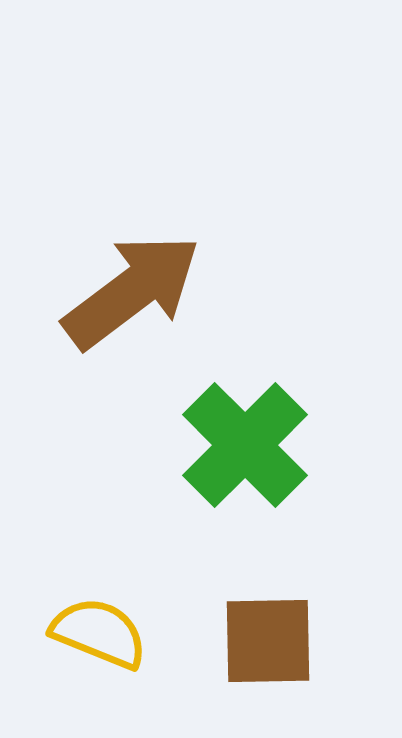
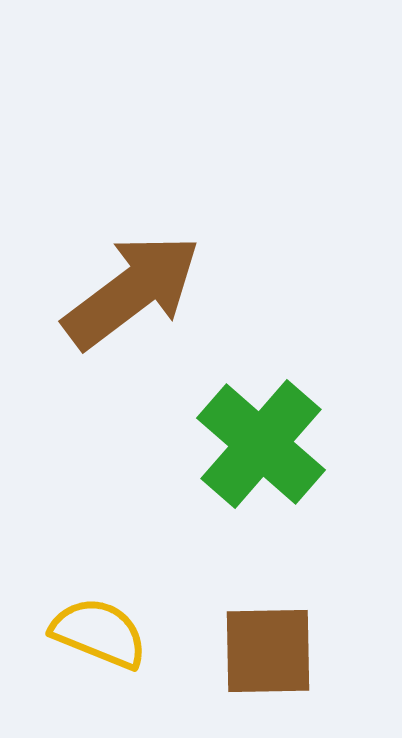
green cross: moved 16 px right, 1 px up; rotated 4 degrees counterclockwise
brown square: moved 10 px down
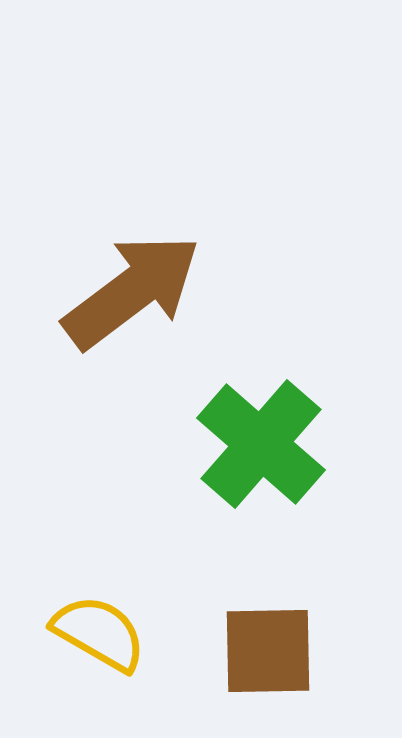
yellow semicircle: rotated 8 degrees clockwise
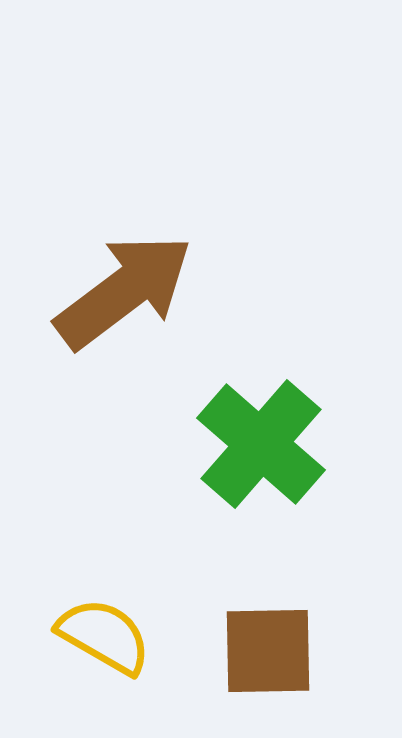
brown arrow: moved 8 px left
yellow semicircle: moved 5 px right, 3 px down
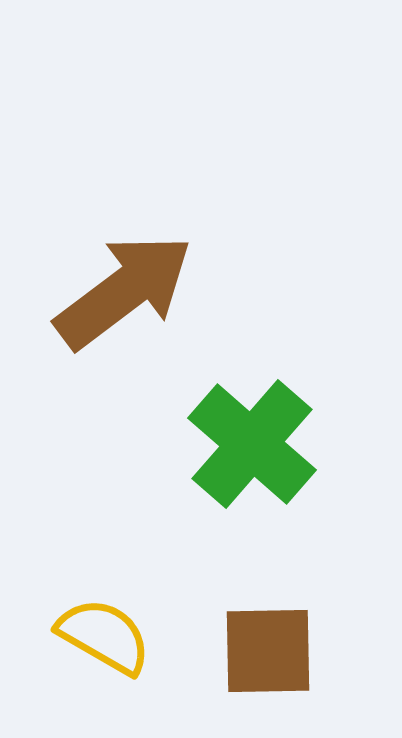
green cross: moved 9 px left
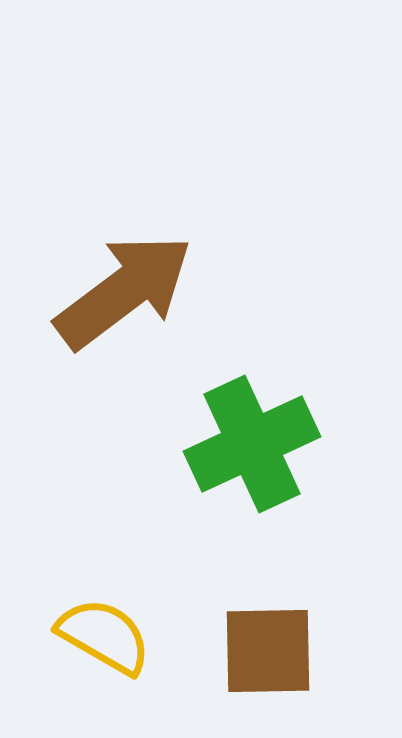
green cross: rotated 24 degrees clockwise
